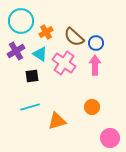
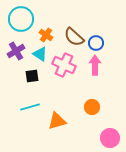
cyan circle: moved 2 px up
orange cross: moved 3 px down; rotated 24 degrees counterclockwise
pink cross: moved 2 px down; rotated 10 degrees counterclockwise
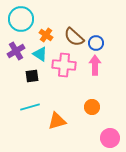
pink cross: rotated 20 degrees counterclockwise
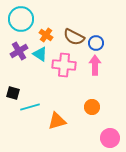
brown semicircle: rotated 15 degrees counterclockwise
purple cross: moved 3 px right
black square: moved 19 px left, 17 px down; rotated 24 degrees clockwise
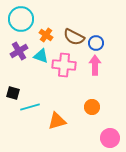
cyan triangle: moved 1 px right, 2 px down; rotated 14 degrees counterclockwise
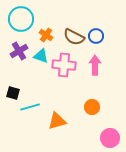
blue circle: moved 7 px up
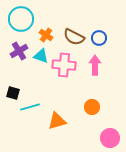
blue circle: moved 3 px right, 2 px down
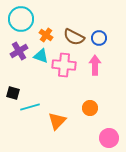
orange circle: moved 2 px left, 1 px down
orange triangle: rotated 30 degrees counterclockwise
pink circle: moved 1 px left
